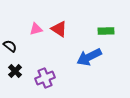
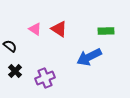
pink triangle: moved 1 px left; rotated 48 degrees clockwise
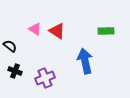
red triangle: moved 2 px left, 2 px down
blue arrow: moved 4 px left, 4 px down; rotated 105 degrees clockwise
black cross: rotated 24 degrees counterclockwise
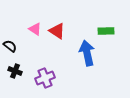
blue arrow: moved 2 px right, 8 px up
